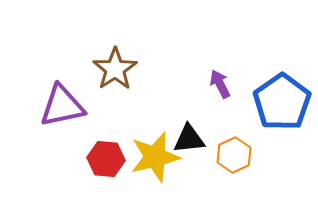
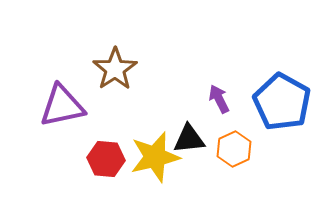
purple arrow: moved 1 px left, 15 px down
blue pentagon: rotated 8 degrees counterclockwise
orange hexagon: moved 6 px up
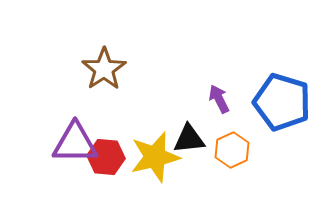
brown star: moved 11 px left
blue pentagon: rotated 12 degrees counterclockwise
purple triangle: moved 13 px right, 37 px down; rotated 12 degrees clockwise
orange hexagon: moved 2 px left, 1 px down
red hexagon: moved 2 px up
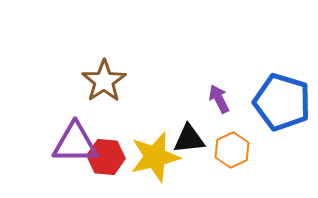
brown star: moved 12 px down
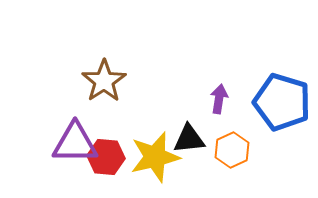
purple arrow: rotated 36 degrees clockwise
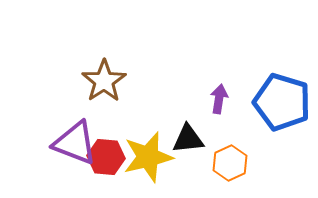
black triangle: moved 1 px left
purple triangle: rotated 21 degrees clockwise
orange hexagon: moved 2 px left, 13 px down
yellow star: moved 7 px left
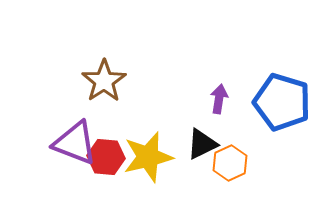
black triangle: moved 14 px right, 5 px down; rotated 20 degrees counterclockwise
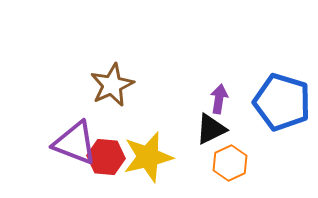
brown star: moved 8 px right, 4 px down; rotated 9 degrees clockwise
black triangle: moved 9 px right, 15 px up
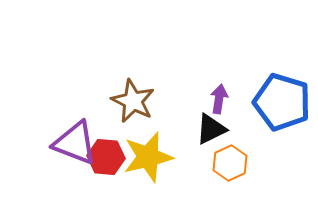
brown star: moved 21 px right, 16 px down; rotated 21 degrees counterclockwise
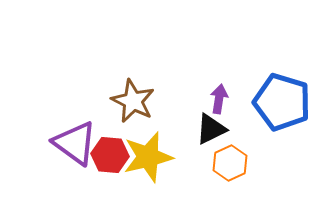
purple triangle: rotated 15 degrees clockwise
red hexagon: moved 4 px right, 2 px up
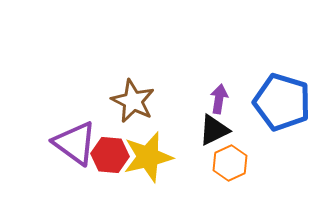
black triangle: moved 3 px right, 1 px down
